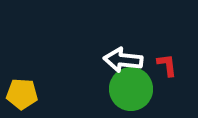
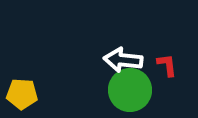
green circle: moved 1 px left, 1 px down
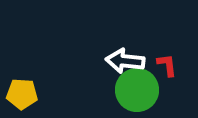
white arrow: moved 2 px right, 1 px down
green circle: moved 7 px right
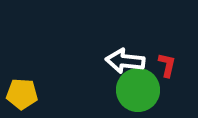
red L-shape: rotated 20 degrees clockwise
green circle: moved 1 px right
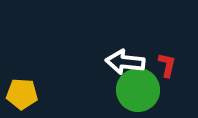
white arrow: moved 1 px down
